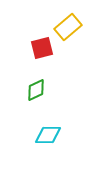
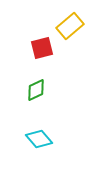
yellow rectangle: moved 2 px right, 1 px up
cyan diamond: moved 9 px left, 4 px down; rotated 48 degrees clockwise
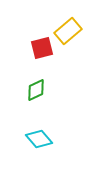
yellow rectangle: moved 2 px left, 5 px down
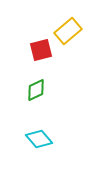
red square: moved 1 px left, 2 px down
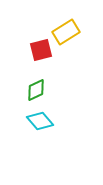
yellow rectangle: moved 2 px left, 1 px down; rotated 8 degrees clockwise
cyan diamond: moved 1 px right, 18 px up
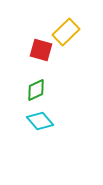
yellow rectangle: rotated 12 degrees counterclockwise
red square: rotated 30 degrees clockwise
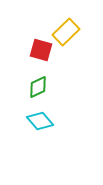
green diamond: moved 2 px right, 3 px up
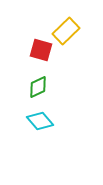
yellow rectangle: moved 1 px up
